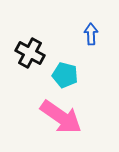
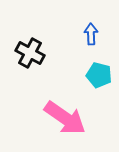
cyan pentagon: moved 34 px right
pink arrow: moved 4 px right, 1 px down
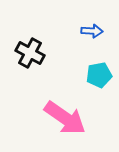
blue arrow: moved 1 px right, 3 px up; rotated 95 degrees clockwise
cyan pentagon: rotated 25 degrees counterclockwise
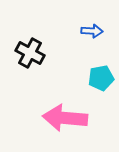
cyan pentagon: moved 2 px right, 3 px down
pink arrow: rotated 150 degrees clockwise
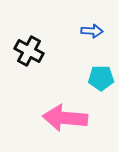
black cross: moved 1 px left, 2 px up
cyan pentagon: rotated 10 degrees clockwise
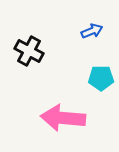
blue arrow: rotated 25 degrees counterclockwise
pink arrow: moved 2 px left
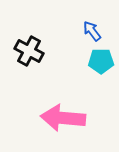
blue arrow: rotated 105 degrees counterclockwise
cyan pentagon: moved 17 px up
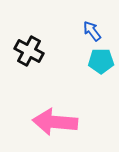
pink arrow: moved 8 px left, 4 px down
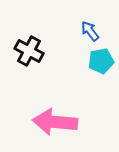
blue arrow: moved 2 px left
cyan pentagon: rotated 10 degrees counterclockwise
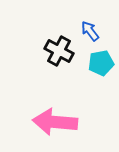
black cross: moved 30 px right
cyan pentagon: moved 2 px down
